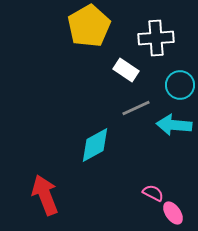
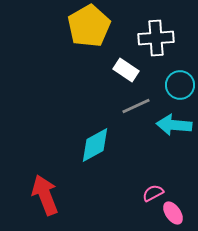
gray line: moved 2 px up
pink semicircle: rotated 55 degrees counterclockwise
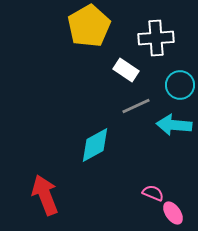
pink semicircle: rotated 50 degrees clockwise
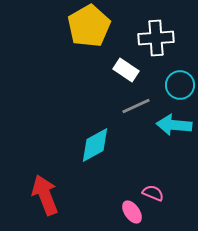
pink ellipse: moved 41 px left, 1 px up
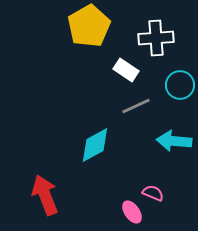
cyan arrow: moved 16 px down
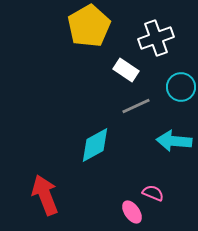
white cross: rotated 16 degrees counterclockwise
cyan circle: moved 1 px right, 2 px down
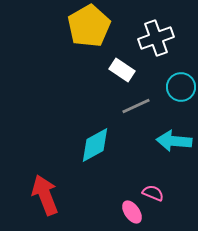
white rectangle: moved 4 px left
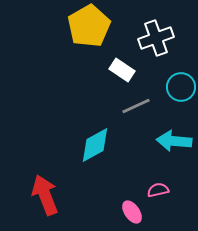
pink semicircle: moved 5 px right, 3 px up; rotated 35 degrees counterclockwise
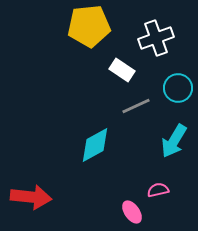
yellow pentagon: rotated 24 degrees clockwise
cyan circle: moved 3 px left, 1 px down
cyan arrow: rotated 64 degrees counterclockwise
red arrow: moved 14 px left, 2 px down; rotated 117 degrees clockwise
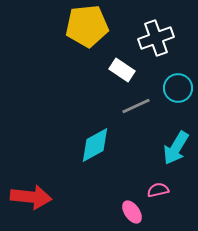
yellow pentagon: moved 2 px left
cyan arrow: moved 2 px right, 7 px down
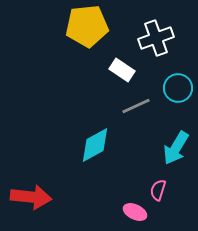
pink semicircle: rotated 60 degrees counterclockwise
pink ellipse: moved 3 px right; rotated 30 degrees counterclockwise
